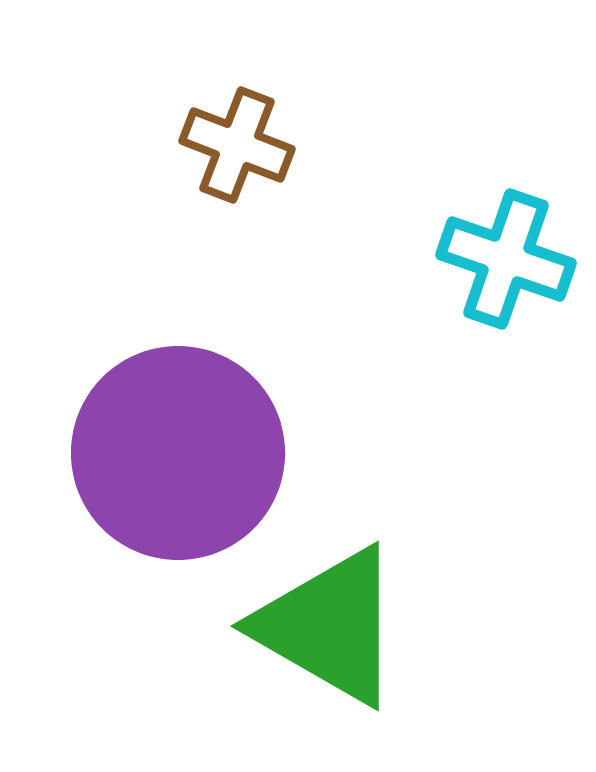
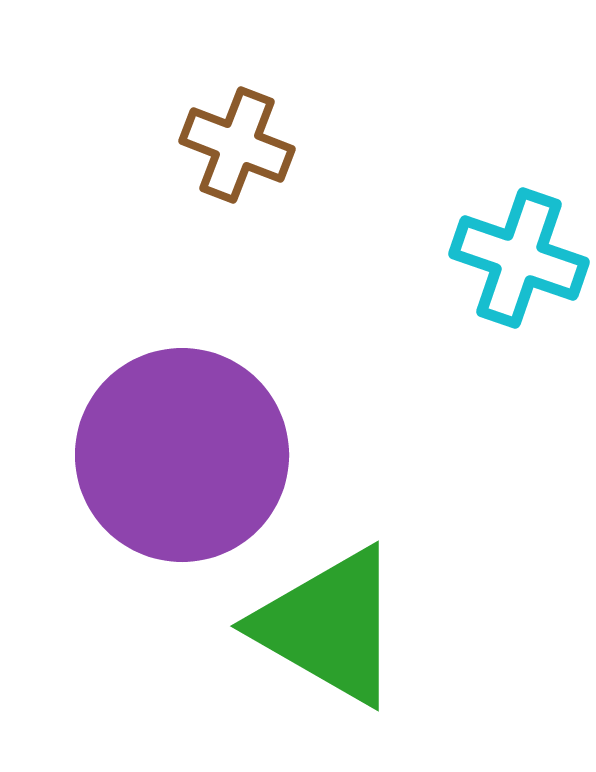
cyan cross: moved 13 px right, 1 px up
purple circle: moved 4 px right, 2 px down
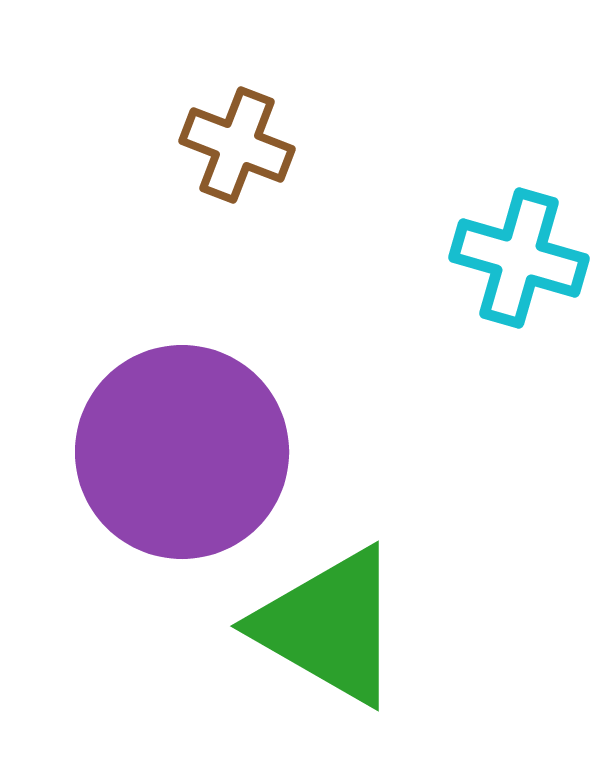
cyan cross: rotated 3 degrees counterclockwise
purple circle: moved 3 px up
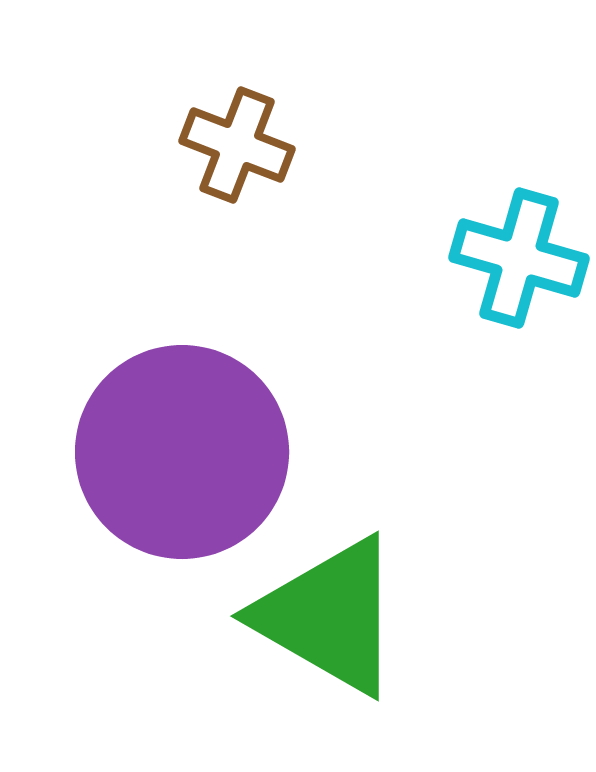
green triangle: moved 10 px up
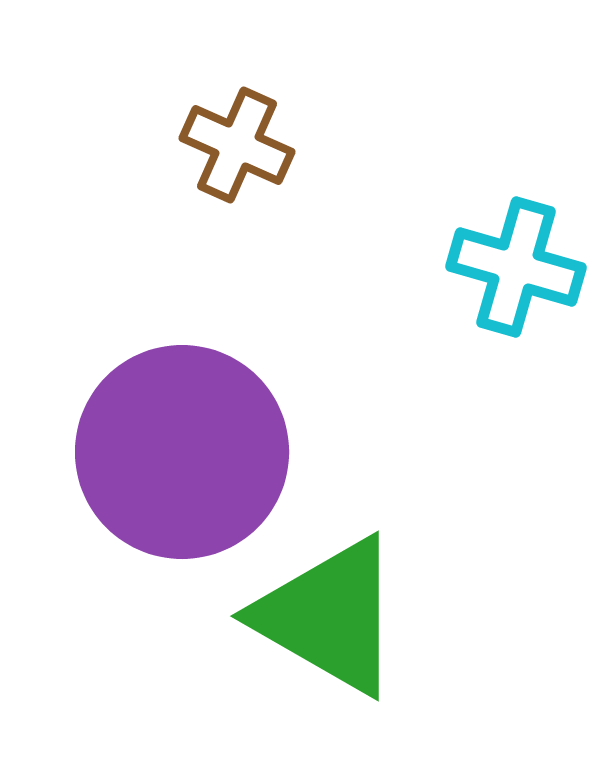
brown cross: rotated 3 degrees clockwise
cyan cross: moved 3 px left, 9 px down
